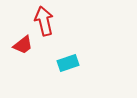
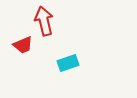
red trapezoid: rotated 15 degrees clockwise
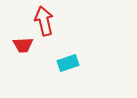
red trapezoid: rotated 20 degrees clockwise
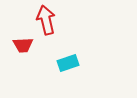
red arrow: moved 2 px right, 1 px up
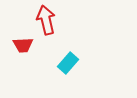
cyan rectangle: rotated 30 degrees counterclockwise
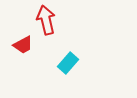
red trapezoid: rotated 25 degrees counterclockwise
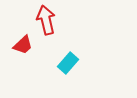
red trapezoid: rotated 15 degrees counterclockwise
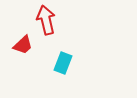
cyan rectangle: moved 5 px left; rotated 20 degrees counterclockwise
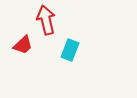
cyan rectangle: moved 7 px right, 13 px up
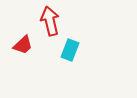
red arrow: moved 4 px right, 1 px down
